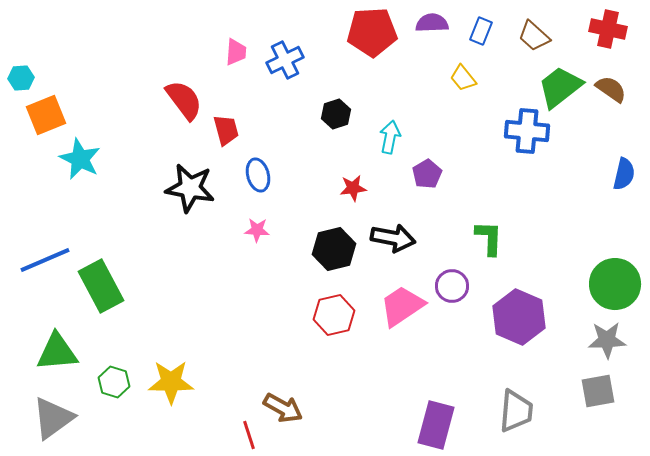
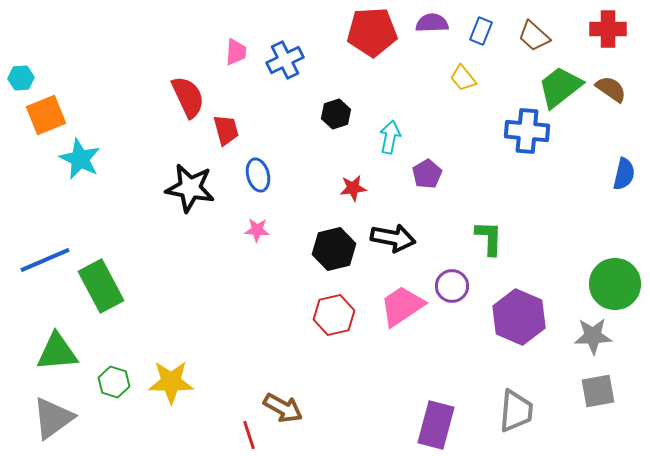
red cross at (608, 29): rotated 12 degrees counterclockwise
red semicircle at (184, 100): moved 4 px right, 3 px up; rotated 12 degrees clockwise
gray star at (607, 340): moved 14 px left, 4 px up
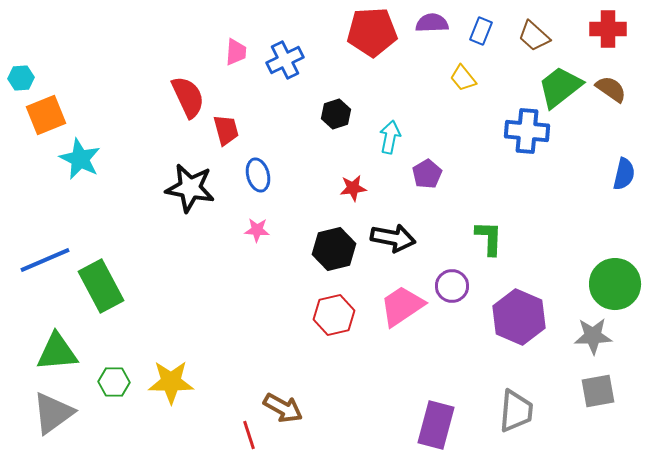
green hexagon at (114, 382): rotated 16 degrees counterclockwise
gray triangle at (53, 418): moved 5 px up
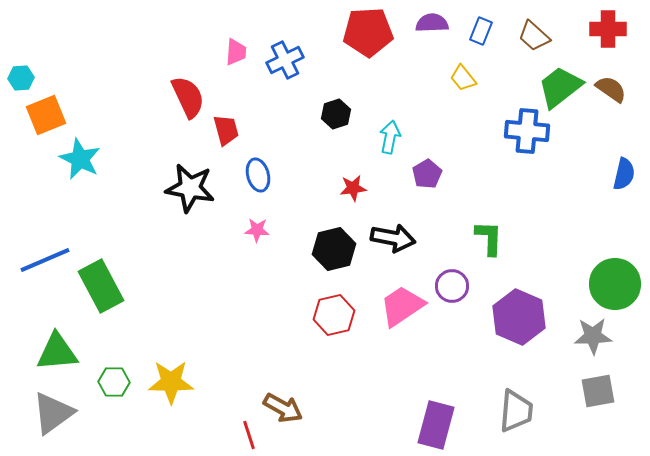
red pentagon at (372, 32): moved 4 px left
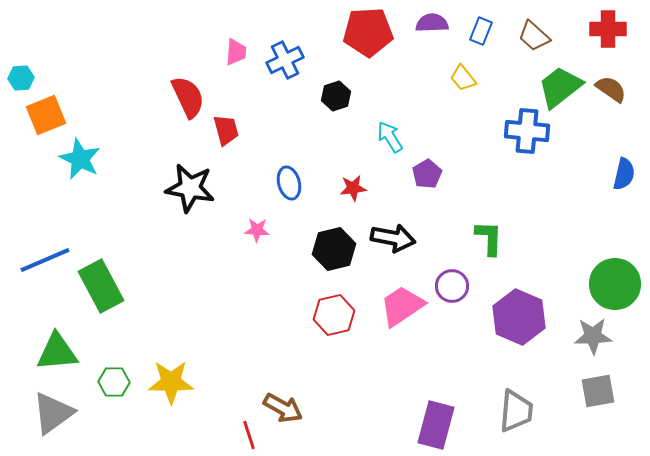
black hexagon at (336, 114): moved 18 px up
cyan arrow at (390, 137): rotated 44 degrees counterclockwise
blue ellipse at (258, 175): moved 31 px right, 8 px down
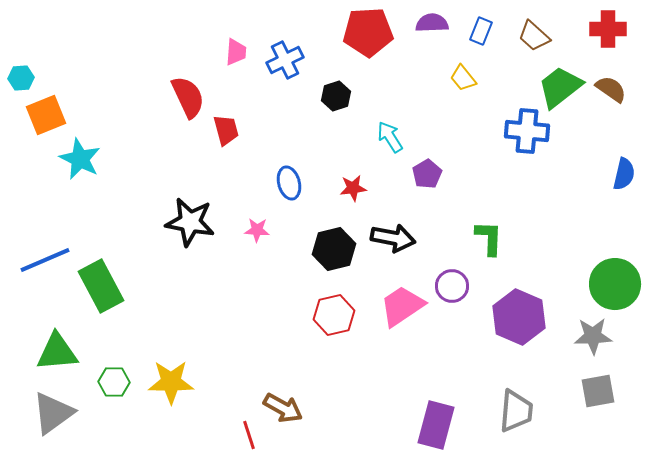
black star at (190, 188): moved 34 px down
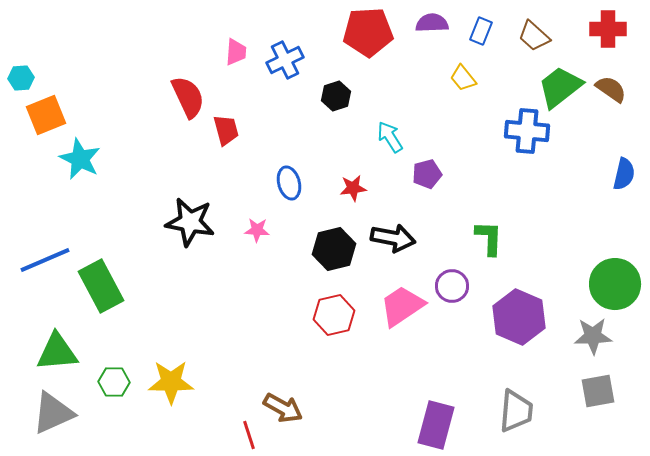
purple pentagon at (427, 174): rotated 16 degrees clockwise
gray triangle at (53, 413): rotated 12 degrees clockwise
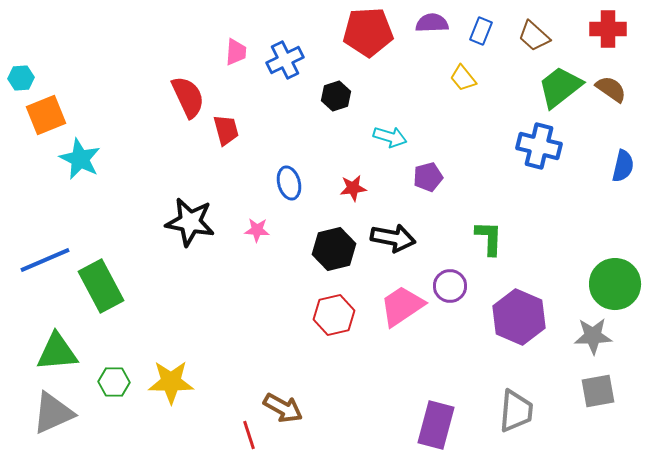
blue cross at (527, 131): moved 12 px right, 15 px down; rotated 9 degrees clockwise
cyan arrow at (390, 137): rotated 140 degrees clockwise
purple pentagon at (427, 174): moved 1 px right, 3 px down
blue semicircle at (624, 174): moved 1 px left, 8 px up
purple circle at (452, 286): moved 2 px left
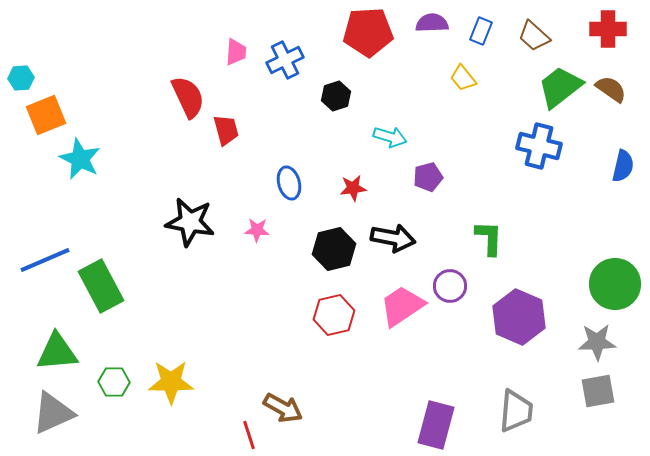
gray star at (593, 336): moved 4 px right, 6 px down
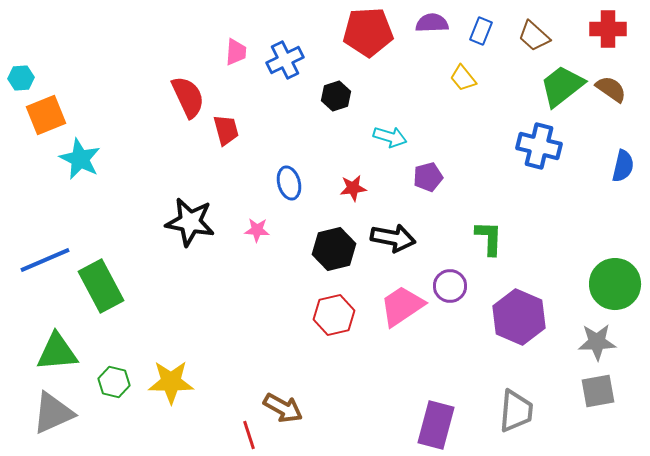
green trapezoid at (560, 87): moved 2 px right, 1 px up
green hexagon at (114, 382): rotated 12 degrees clockwise
